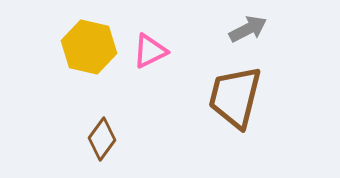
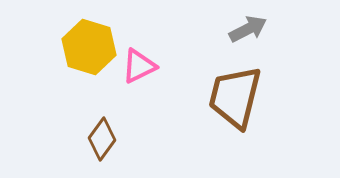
yellow hexagon: rotated 4 degrees clockwise
pink triangle: moved 11 px left, 15 px down
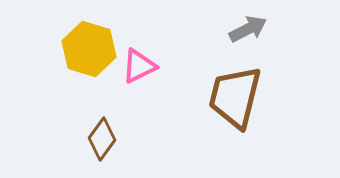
yellow hexagon: moved 2 px down
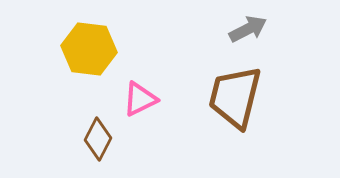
yellow hexagon: rotated 10 degrees counterclockwise
pink triangle: moved 1 px right, 33 px down
brown diamond: moved 4 px left; rotated 9 degrees counterclockwise
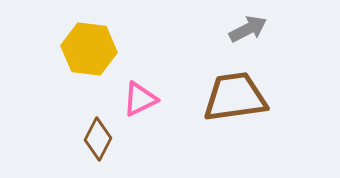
brown trapezoid: rotated 68 degrees clockwise
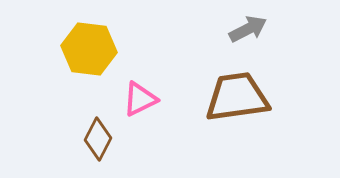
brown trapezoid: moved 2 px right
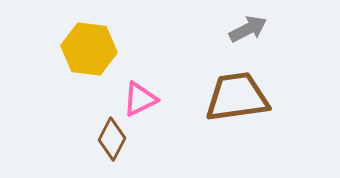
brown diamond: moved 14 px right
